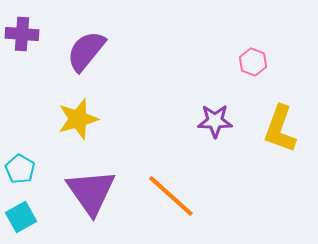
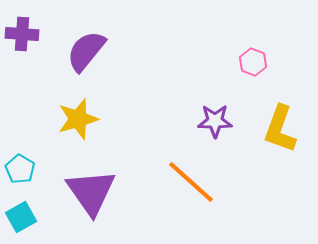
orange line: moved 20 px right, 14 px up
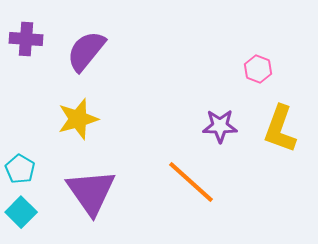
purple cross: moved 4 px right, 5 px down
pink hexagon: moved 5 px right, 7 px down
purple star: moved 5 px right, 5 px down
cyan square: moved 5 px up; rotated 16 degrees counterclockwise
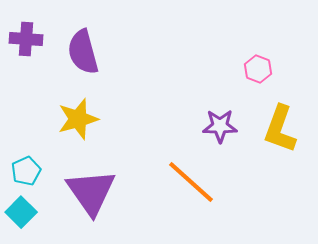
purple semicircle: moved 3 px left, 1 px down; rotated 54 degrees counterclockwise
cyan pentagon: moved 6 px right, 2 px down; rotated 16 degrees clockwise
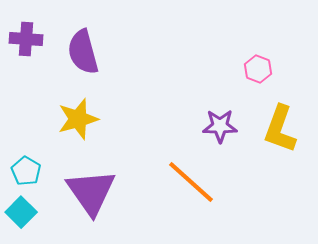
cyan pentagon: rotated 16 degrees counterclockwise
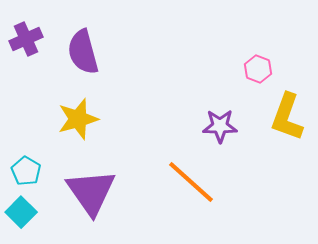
purple cross: rotated 28 degrees counterclockwise
yellow L-shape: moved 7 px right, 12 px up
